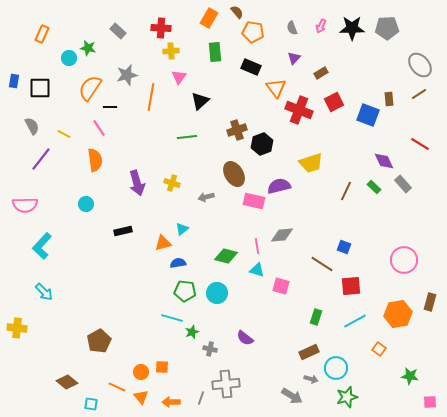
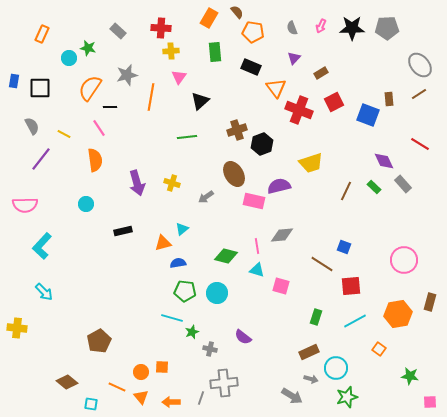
gray arrow at (206, 197): rotated 21 degrees counterclockwise
purple semicircle at (245, 338): moved 2 px left, 1 px up
gray cross at (226, 384): moved 2 px left, 1 px up
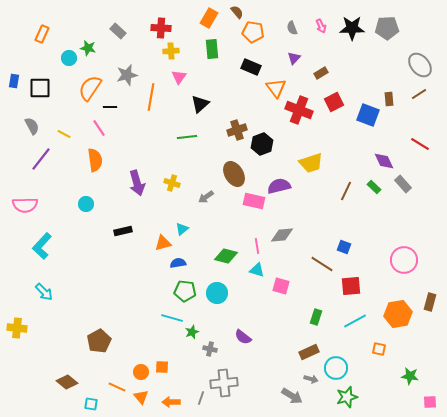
pink arrow at (321, 26): rotated 48 degrees counterclockwise
green rectangle at (215, 52): moved 3 px left, 3 px up
black triangle at (200, 101): moved 3 px down
orange square at (379, 349): rotated 24 degrees counterclockwise
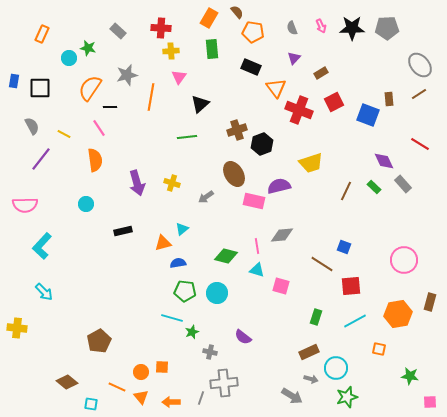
gray cross at (210, 349): moved 3 px down
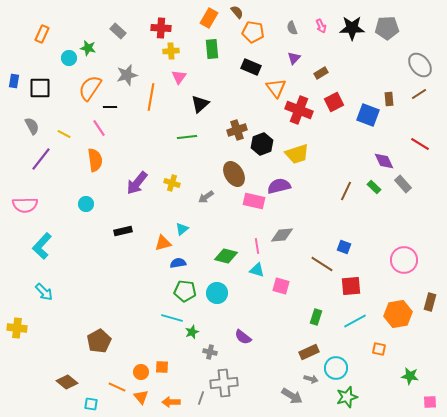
yellow trapezoid at (311, 163): moved 14 px left, 9 px up
purple arrow at (137, 183): rotated 55 degrees clockwise
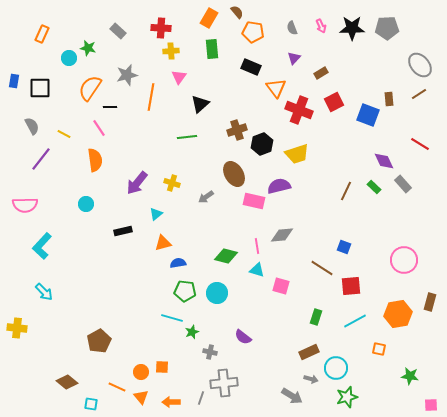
cyan triangle at (182, 229): moved 26 px left, 15 px up
brown line at (322, 264): moved 4 px down
pink square at (430, 402): moved 1 px right, 3 px down
